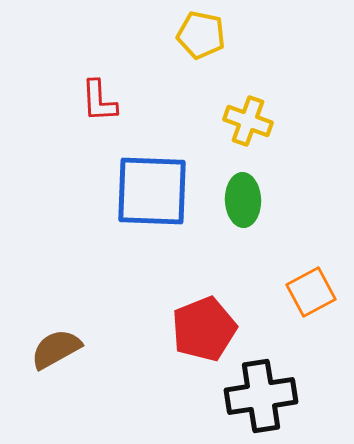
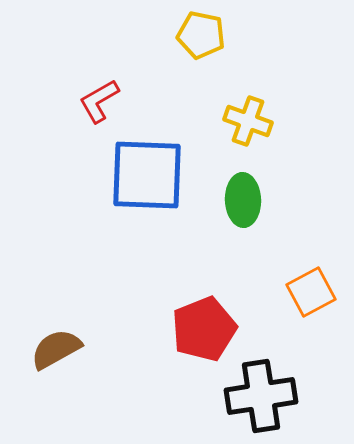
red L-shape: rotated 63 degrees clockwise
blue square: moved 5 px left, 16 px up
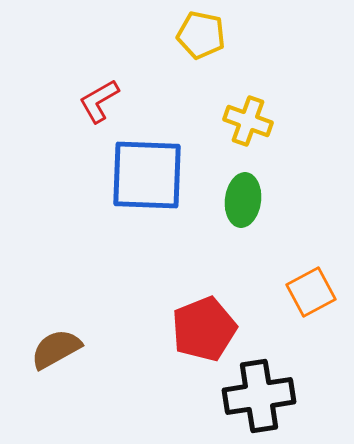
green ellipse: rotated 9 degrees clockwise
black cross: moved 2 px left
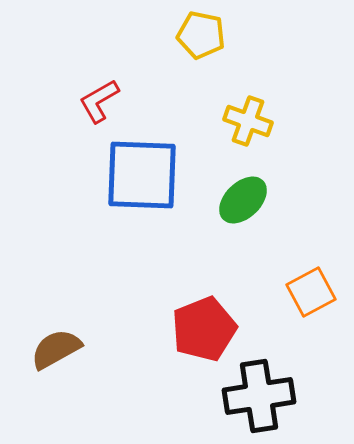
blue square: moved 5 px left
green ellipse: rotated 39 degrees clockwise
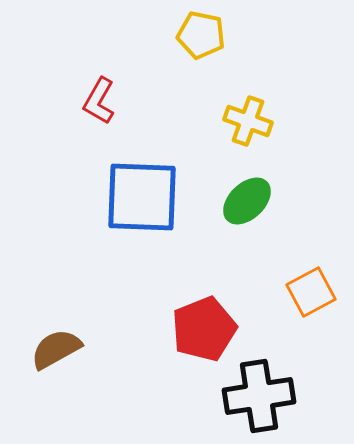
red L-shape: rotated 30 degrees counterclockwise
blue square: moved 22 px down
green ellipse: moved 4 px right, 1 px down
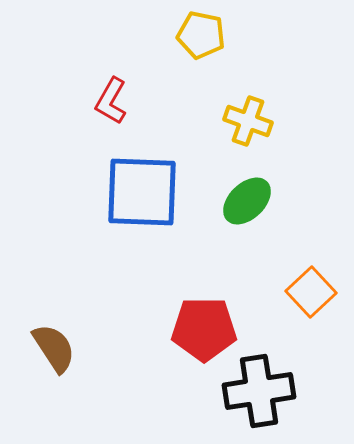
red L-shape: moved 12 px right
blue square: moved 5 px up
orange square: rotated 15 degrees counterclockwise
red pentagon: rotated 22 degrees clockwise
brown semicircle: moved 2 px left, 1 px up; rotated 86 degrees clockwise
black cross: moved 5 px up
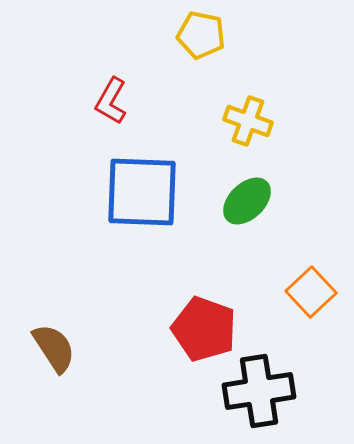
red pentagon: rotated 20 degrees clockwise
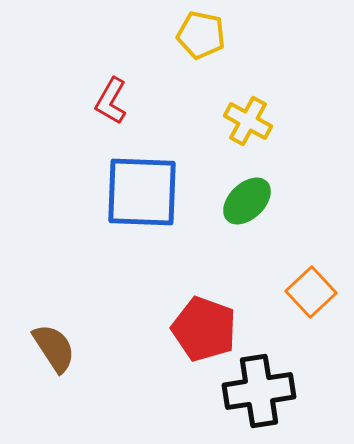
yellow cross: rotated 9 degrees clockwise
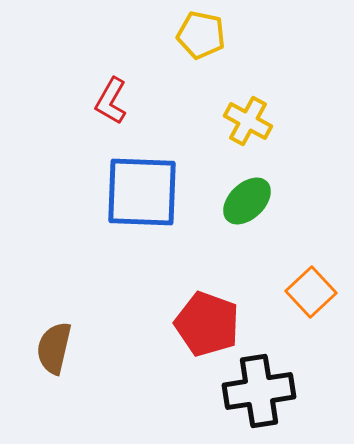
red pentagon: moved 3 px right, 5 px up
brown semicircle: rotated 134 degrees counterclockwise
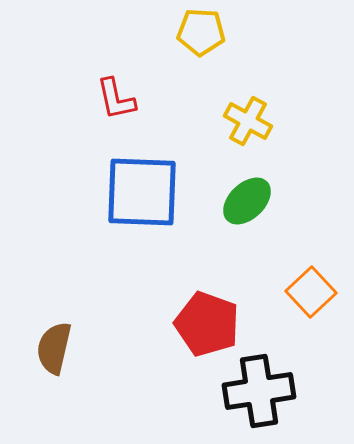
yellow pentagon: moved 3 px up; rotated 9 degrees counterclockwise
red L-shape: moved 5 px right, 2 px up; rotated 42 degrees counterclockwise
